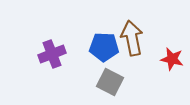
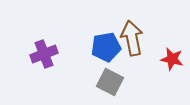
blue pentagon: moved 2 px right; rotated 12 degrees counterclockwise
purple cross: moved 8 px left
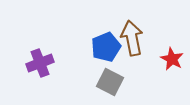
blue pentagon: rotated 12 degrees counterclockwise
purple cross: moved 4 px left, 9 px down
red star: rotated 15 degrees clockwise
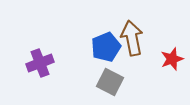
red star: rotated 25 degrees clockwise
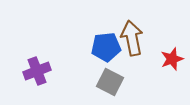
blue pentagon: rotated 16 degrees clockwise
purple cross: moved 3 px left, 8 px down
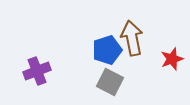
blue pentagon: moved 1 px right, 3 px down; rotated 12 degrees counterclockwise
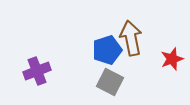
brown arrow: moved 1 px left
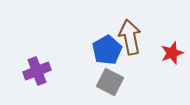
brown arrow: moved 1 px left, 1 px up
blue pentagon: rotated 12 degrees counterclockwise
red star: moved 6 px up
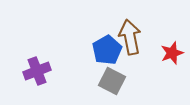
gray square: moved 2 px right, 1 px up
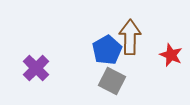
brown arrow: rotated 12 degrees clockwise
red star: moved 1 px left, 2 px down; rotated 30 degrees counterclockwise
purple cross: moved 1 px left, 3 px up; rotated 24 degrees counterclockwise
